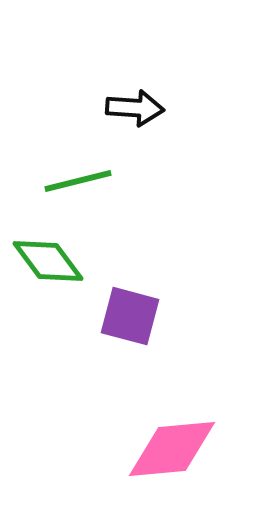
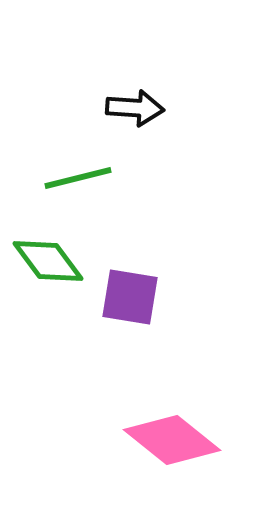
green line: moved 3 px up
purple square: moved 19 px up; rotated 6 degrees counterclockwise
pink diamond: moved 9 px up; rotated 44 degrees clockwise
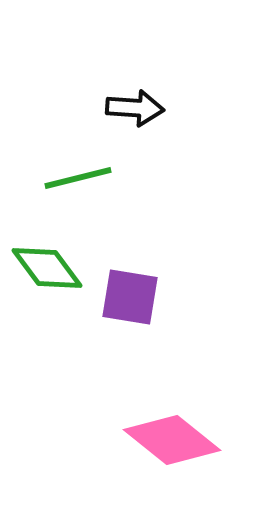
green diamond: moved 1 px left, 7 px down
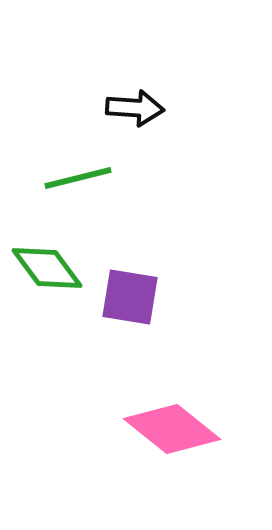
pink diamond: moved 11 px up
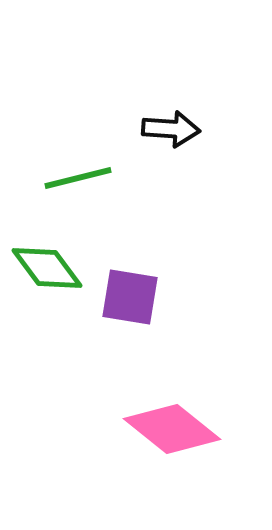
black arrow: moved 36 px right, 21 px down
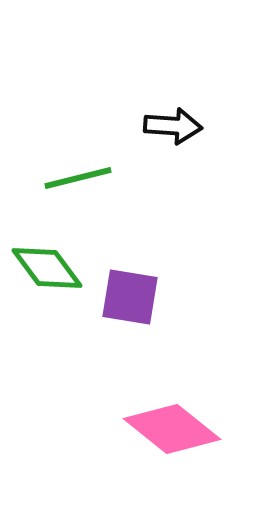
black arrow: moved 2 px right, 3 px up
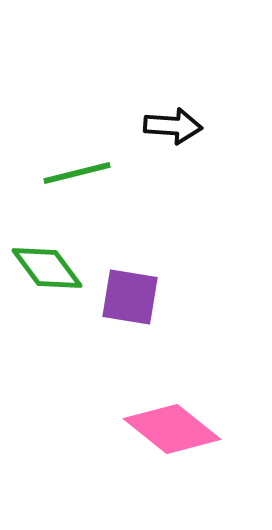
green line: moved 1 px left, 5 px up
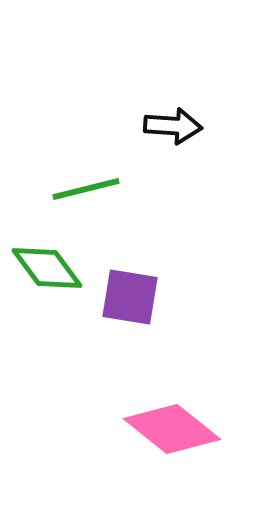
green line: moved 9 px right, 16 px down
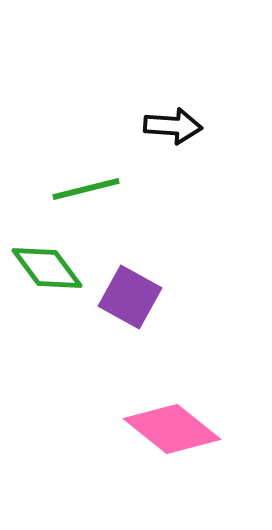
purple square: rotated 20 degrees clockwise
